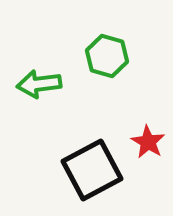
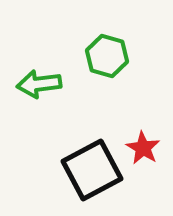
red star: moved 5 px left, 6 px down
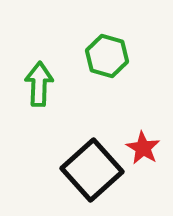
green arrow: rotated 99 degrees clockwise
black square: rotated 14 degrees counterclockwise
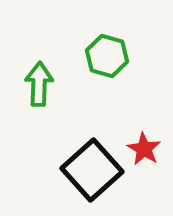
red star: moved 1 px right, 1 px down
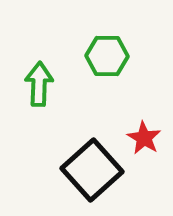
green hexagon: rotated 15 degrees counterclockwise
red star: moved 11 px up
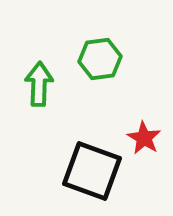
green hexagon: moved 7 px left, 3 px down; rotated 9 degrees counterclockwise
black square: moved 1 px down; rotated 28 degrees counterclockwise
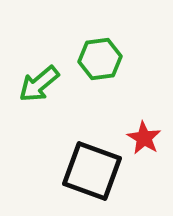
green arrow: rotated 132 degrees counterclockwise
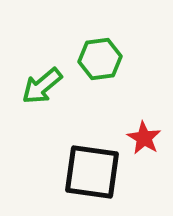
green arrow: moved 3 px right, 2 px down
black square: moved 1 px down; rotated 12 degrees counterclockwise
